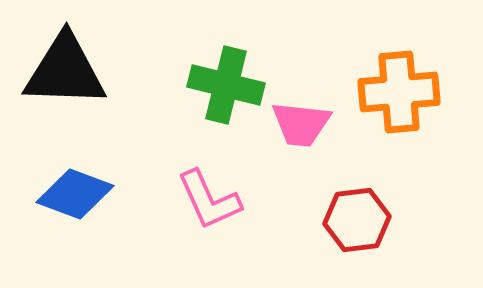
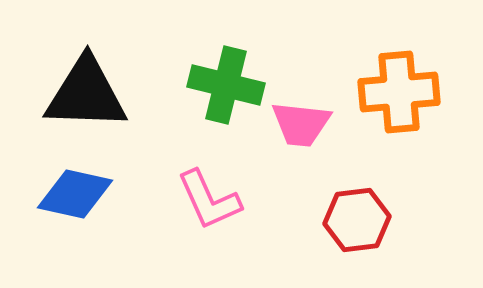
black triangle: moved 21 px right, 23 px down
blue diamond: rotated 8 degrees counterclockwise
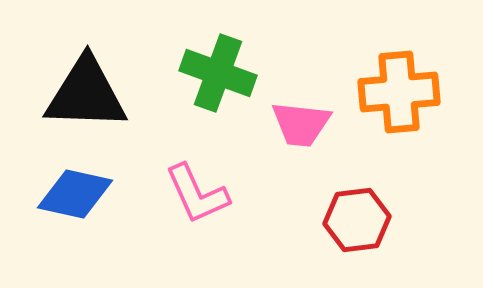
green cross: moved 8 px left, 12 px up; rotated 6 degrees clockwise
pink L-shape: moved 12 px left, 6 px up
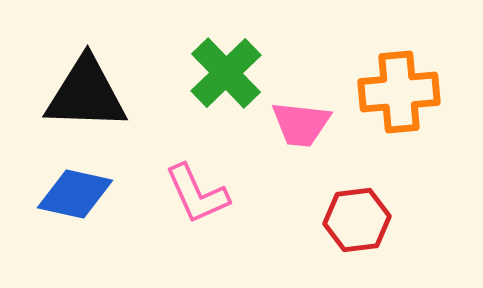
green cross: moved 8 px right; rotated 26 degrees clockwise
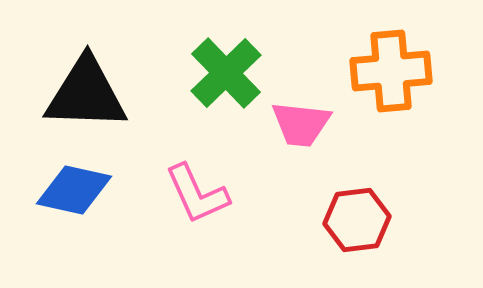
orange cross: moved 8 px left, 21 px up
blue diamond: moved 1 px left, 4 px up
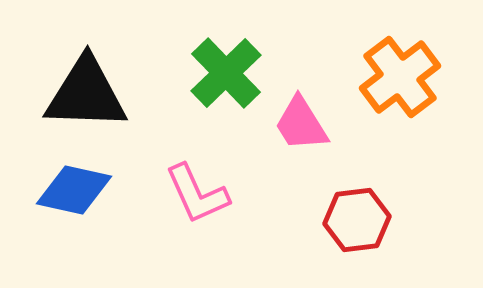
orange cross: moved 9 px right, 6 px down; rotated 32 degrees counterclockwise
pink trapezoid: rotated 52 degrees clockwise
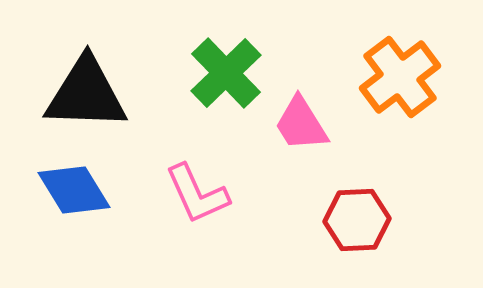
blue diamond: rotated 46 degrees clockwise
red hexagon: rotated 4 degrees clockwise
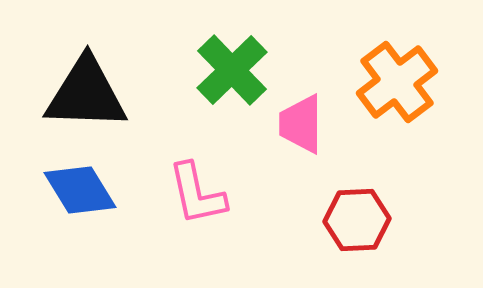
green cross: moved 6 px right, 3 px up
orange cross: moved 3 px left, 5 px down
pink trapezoid: rotated 32 degrees clockwise
blue diamond: moved 6 px right
pink L-shape: rotated 12 degrees clockwise
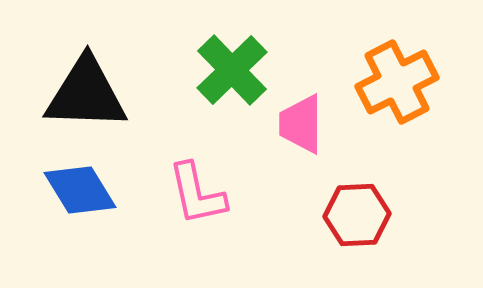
orange cross: rotated 10 degrees clockwise
red hexagon: moved 5 px up
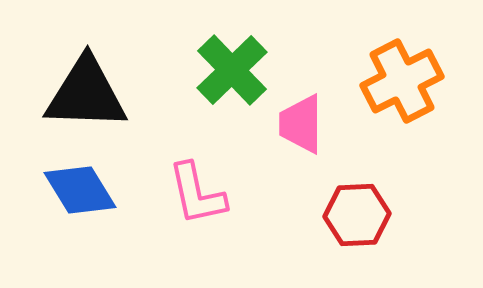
orange cross: moved 5 px right, 1 px up
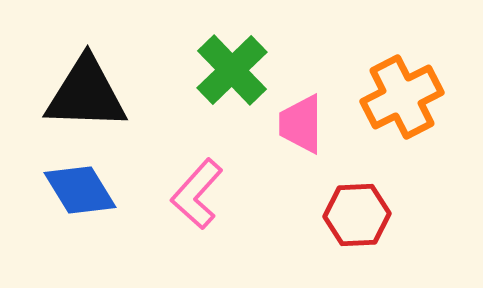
orange cross: moved 16 px down
pink L-shape: rotated 54 degrees clockwise
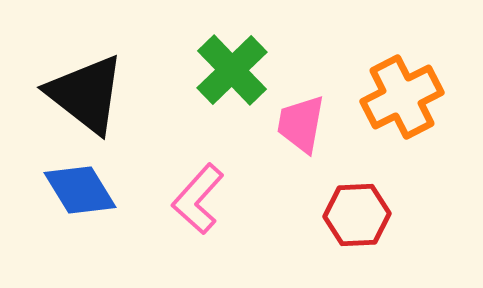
black triangle: rotated 36 degrees clockwise
pink trapezoid: rotated 10 degrees clockwise
pink L-shape: moved 1 px right, 5 px down
